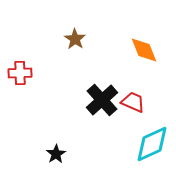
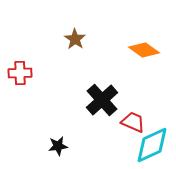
orange diamond: rotated 32 degrees counterclockwise
red trapezoid: moved 20 px down
cyan diamond: moved 1 px down
black star: moved 2 px right, 8 px up; rotated 24 degrees clockwise
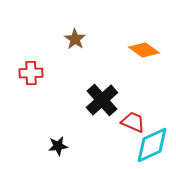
red cross: moved 11 px right
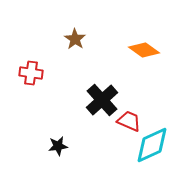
red cross: rotated 10 degrees clockwise
red trapezoid: moved 4 px left, 1 px up
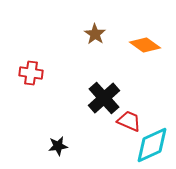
brown star: moved 20 px right, 5 px up
orange diamond: moved 1 px right, 5 px up
black cross: moved 2 px right, 2 px up
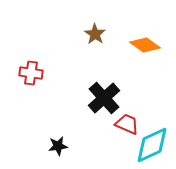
red trapezoid: moved 2 px left, 3 px down
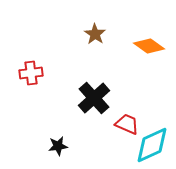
orange diamond: moved 4 px right, 1 px down
red cross: rotated 15 degrees counterclockwise
black cross: moved 10 px left
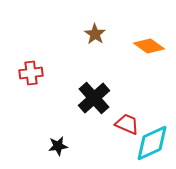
cyan diamond: moved 2 px up
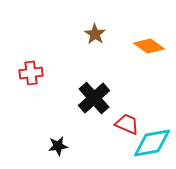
cyan diamond: rotated 15 degrees clockwise
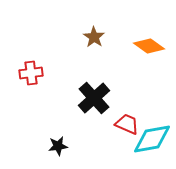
brown star: moved 1 px left, 3 px down
cyan diamond: moved 4 px up
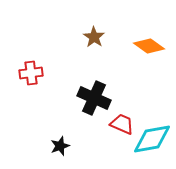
black cross: rotated 24 degrees counterclockwise
red trapezoid: moved 5 px left
black star: moved 2 px right; rotated 12 degrees counterclockwise
